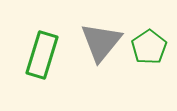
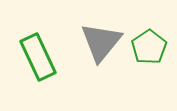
green rectangle: moved 4 px left, 2 px down; rotated 42 degrees counterclockwise
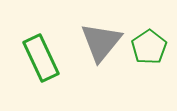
green rectangle: moved 3 px right, 1 px down
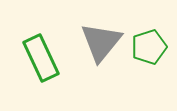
green pentagon: rotated 16 degrees clockwise
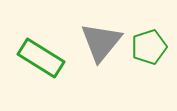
green rectangle: rotated 33 degrees counterclockwise
